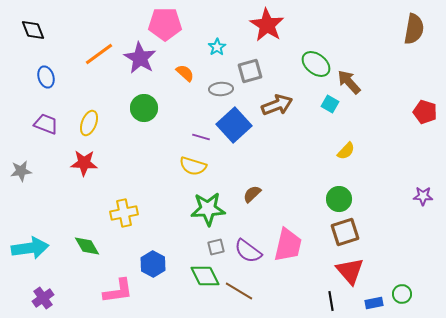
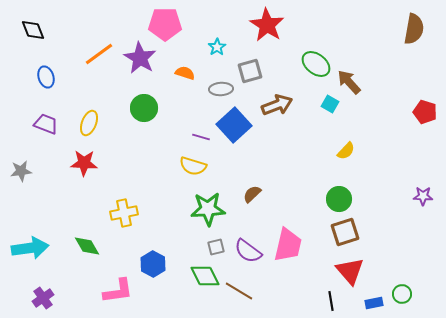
orange semicircle at (185, 73): rotated 24 degrees counterclockwise
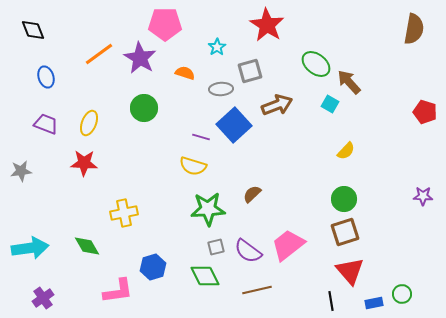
green circle at (339, 199): moved 5 px right
pink trapezoid at (288, 245): rotated 141 degrees counterclockwise
blue hexagon at (153, 264): moved 3 px down; rotated 15 degrees clockwise
brown line at (239, 291): moved 18 px right, 1 px up; rotated 44 degrees counterclockwise
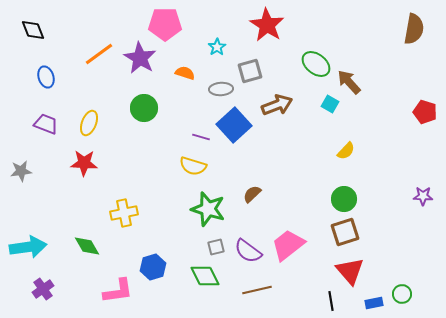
green star at (208, 209): rotated 20 degrees clockwise
cyan arrow at (30, 248): moved 2 px left, 1 px up
purple cross at (43, 298): moved 9 px up
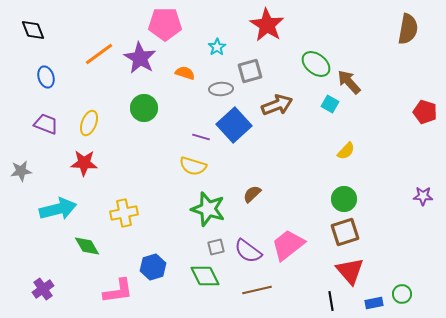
brown semicircle at (414, 29): moved 6 px left
cyan arrow at (28, 247): moved 30 px right, 38 px up; rotated 6 degrees counterclockwise
